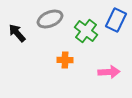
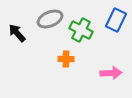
green cross: moved 5 px left, 1 px up; rotated 10 degrees counterclockwise
orange cross: moved 1 px right, 1 px up
pink arrow: moved 2 px right, 1 px down
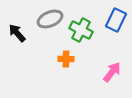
pink arrow: moved 1 px right, 1 px up; rotated 50 degrees counterclockwise
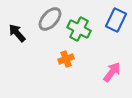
gray ellipse: rotated 25 degrees counterclockwise
green cross: moved 2 px left, 1 px up
orange cross: rotated 21 degrees counterclockwise
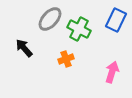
black arrow: moved 7 px right, 15 px down
pink arrow: rotated 20 degrees counterclockwise
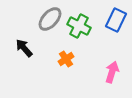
green cross: moved 3 px up
orange cross: rotated 14 degrees counterclockwise
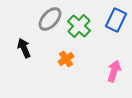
green cross: rotated 15 degrees clockwise
black arrow: rotated 18 degrees clockwise
pink arrow: moved 2 px right, 1 px up
